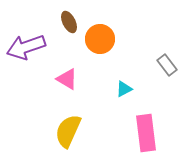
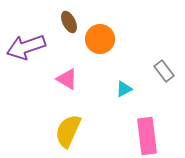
gray rectangle: moved 3 px left, 6 px down
pink rectangle: moved 1 px right, 3 px down
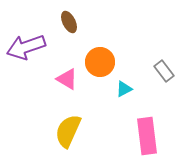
orange circle: moved 23 px down
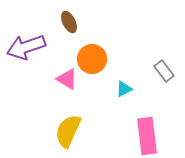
orange circle: moved 8 px left, 3 px up
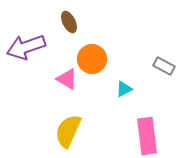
gray rectangle: moved 5 px up; rotated 25 degrees counterclockwise
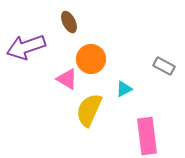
orange circle: moved 1 px left
yellow semicircle: moved 21 px right, 21 px up
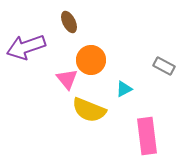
orange circle: moved 1 px down
pink triangle: rotated 20 degrees clockwise
yellow semicircle: rotated 92 degrees counterclockwise
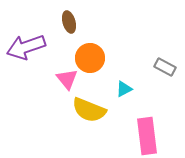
brown ellipse: rotated 10 degrees clockwise
orange circle: moved 1 px left, 2 px up
gray rectangle: moved 1 px right, 1 px down
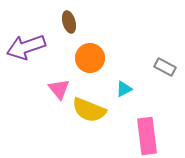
pink triangle: moved 8 px left, 10 px down
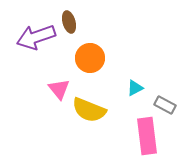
purple arrow: moved 10 px right, 10 px up
gray rectangle: moved 38 px down
cyan triangle: moved 11 px right, 1 px up
